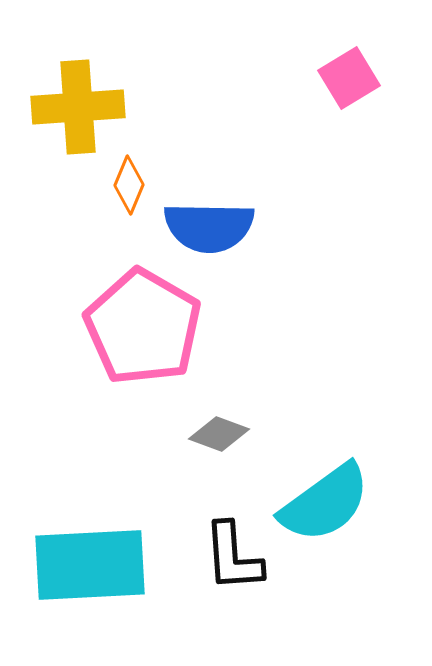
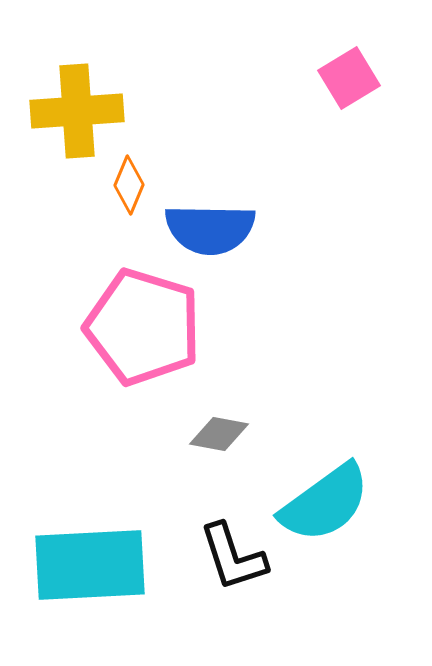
yellow cross: moved 1 px left, 4 px down
blue semicircle: moved 1 px right, 2 px down
pink pentagon: rotated 13 degrees counterclockwise
gray diamond: rotated 10 degrees counterclockwise
black L-shape: rotated 14 degrees counterclockwise
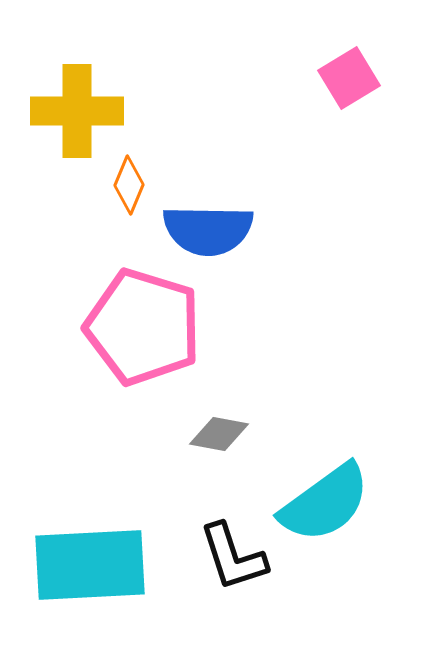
yellow cross: rotated 4 degrees clockwise
blue semicircle: moved 2 px left, 1 px down
